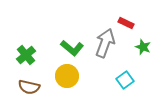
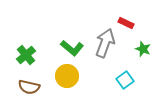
green star: moved 2 px down
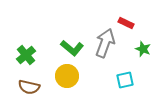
cyan square: rotated 24 degrees clockwise
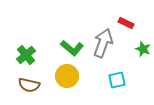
gray arrow: moved 2 px left
cyan square: moved 8 px left
brown semicircle: moved 2 px up
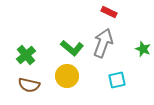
red rectangle: moved 17 px left, 11 px up
